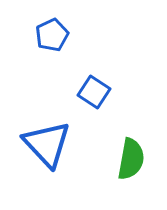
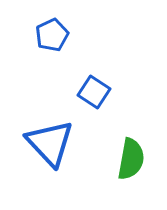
blue triangle: moved 3 px right, 1 px up
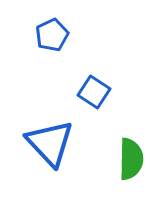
green semicircle: rotated 9 degrees counterclockwise
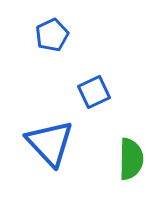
blue square: rotated 32 degrees clockwise
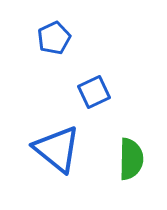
blue pentagon: moved 2 px right, 3 px down
blue triangle: moved 7 px right, 6 px down; rotated 8 degrees counterclockwise
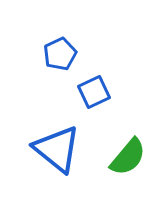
blue pentagon: moved 6 px right, 16 px down
green semicircle: moved 3 px left, 2 px up; rotated 39 degrees clockwise
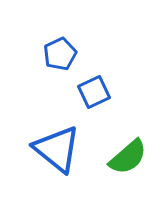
green semicircle: rotated 9 degrees clockwise
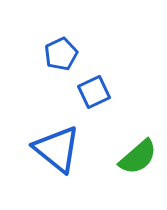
blue pentagon: moved 1 px right
green semicircle: moved 10 px right
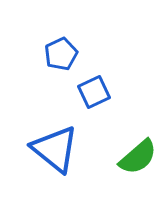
blue triangle: moved 2 px left
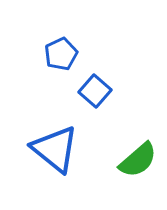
blue square: moved 1 px right, 1 px up; rotated 24 degrees counterclockwise
green semicircle: moved 3 px down
